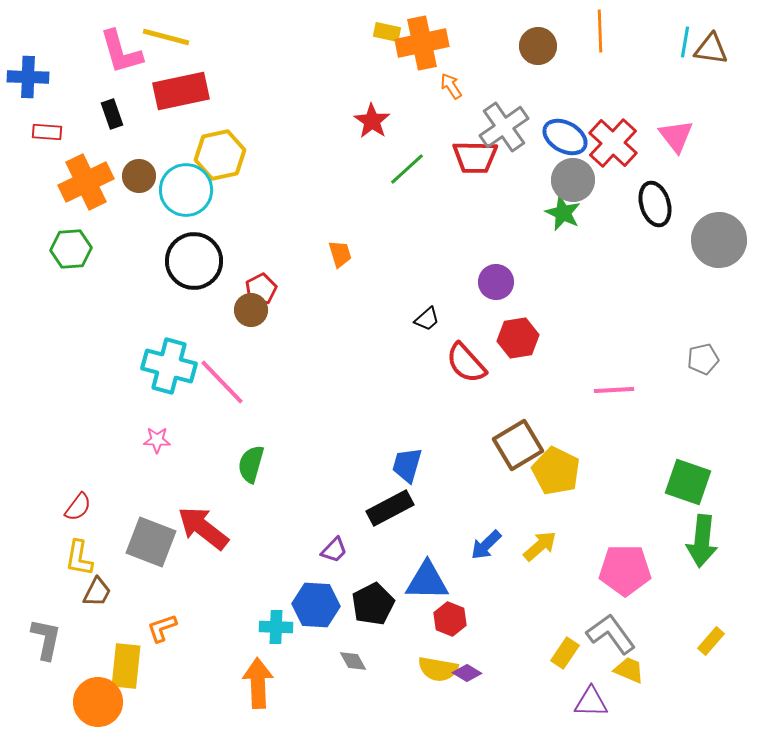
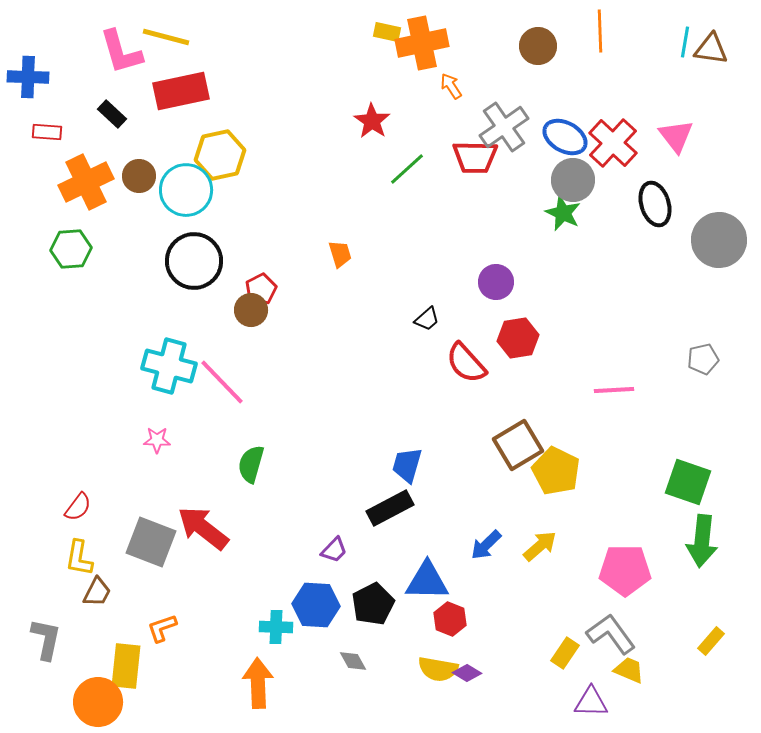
black rectangle at (112, 114): rotated 28 degrees counterclockwise
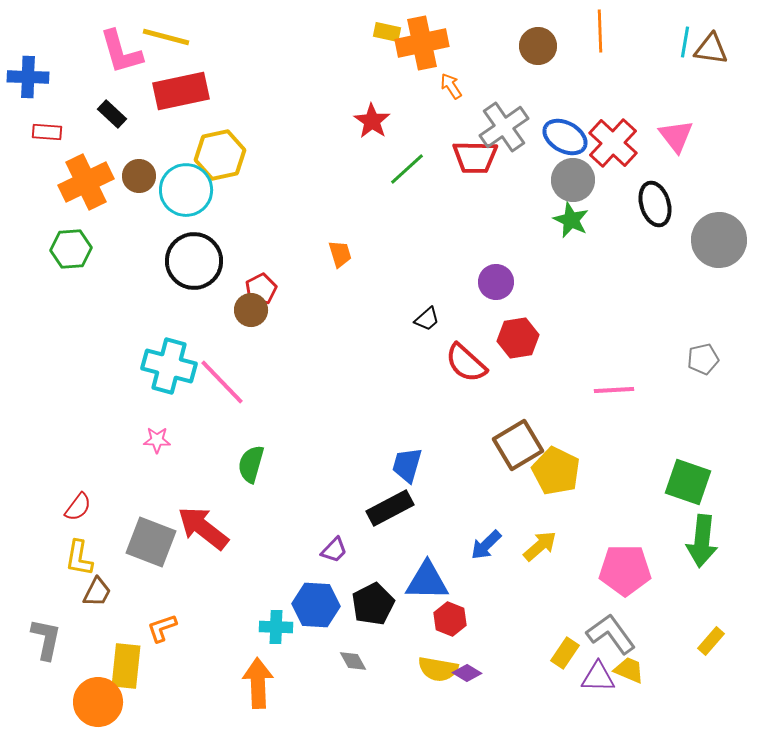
green star at (563, 213): moved 8 px right, 7 px down
red semicircle at (466, 363): rotated 6 degrees counterclockwise
purple triangle at (591, 702): moved 7 px right, 25 px up
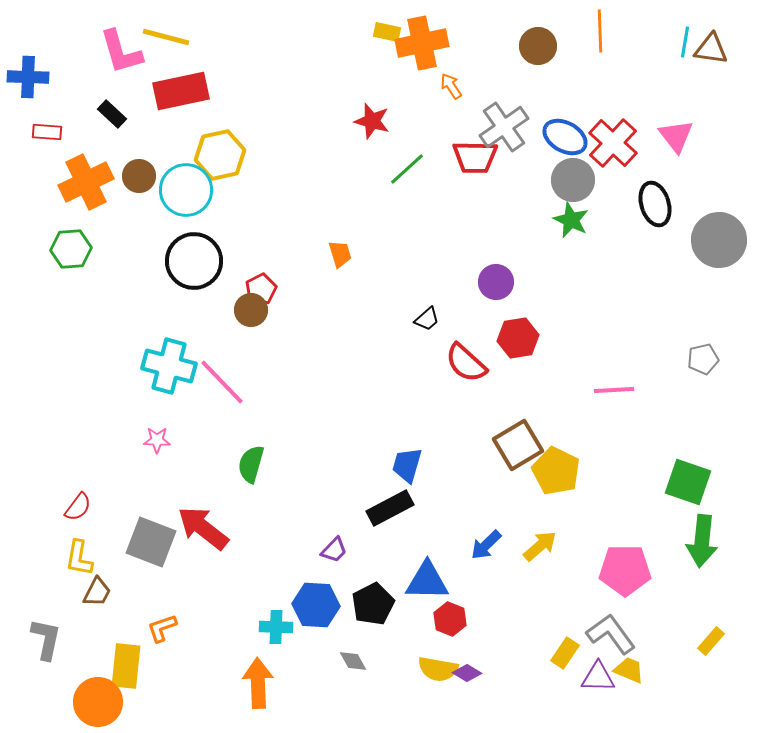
red star at (372, 121): rotated 18 degrees counterclockwise
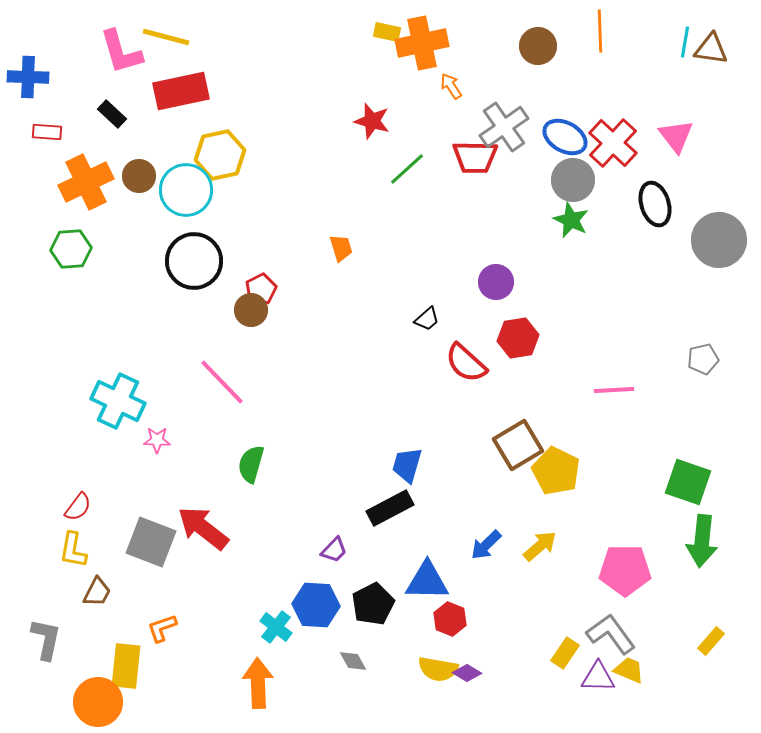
orange trapezoid at (340, 254): moved 1 px right, 6 px up
cyan cross at (169, 366): moved 51 px left, 35 px down; rotated 10 degrees clockwise
yellow L-shape at (79, 558): moved 6 px left, 8 px up
cyan cross at (276, 627): rotated 36 degrees clockwise
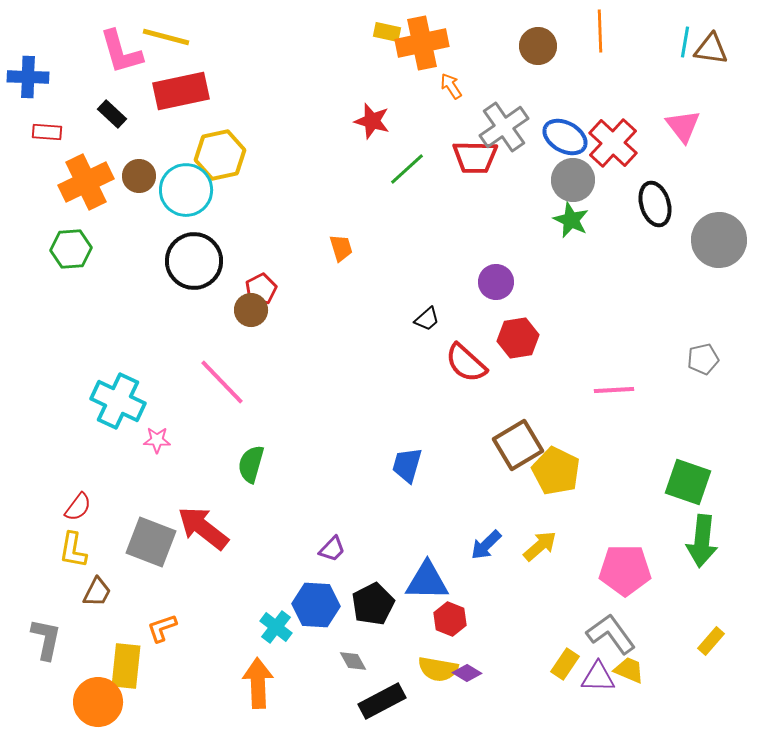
pink triangle at (676, 136): moved 7 px right, 10 px up
black rectangle at (390, 508): moved 8 px left, 193 px down
purple trapezoid at (334, 550): moved 2 px left, 1 px up
yellow rectangle at (565, 653): moved 11 px down
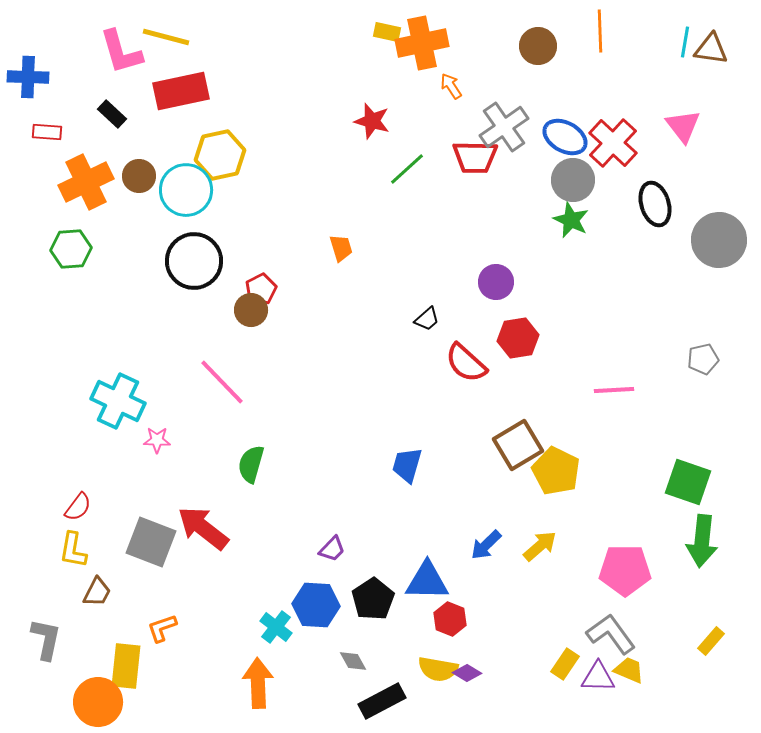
black pentagon at (373, 604): moved 5 px up; rotated 6 degrees counterclockwise
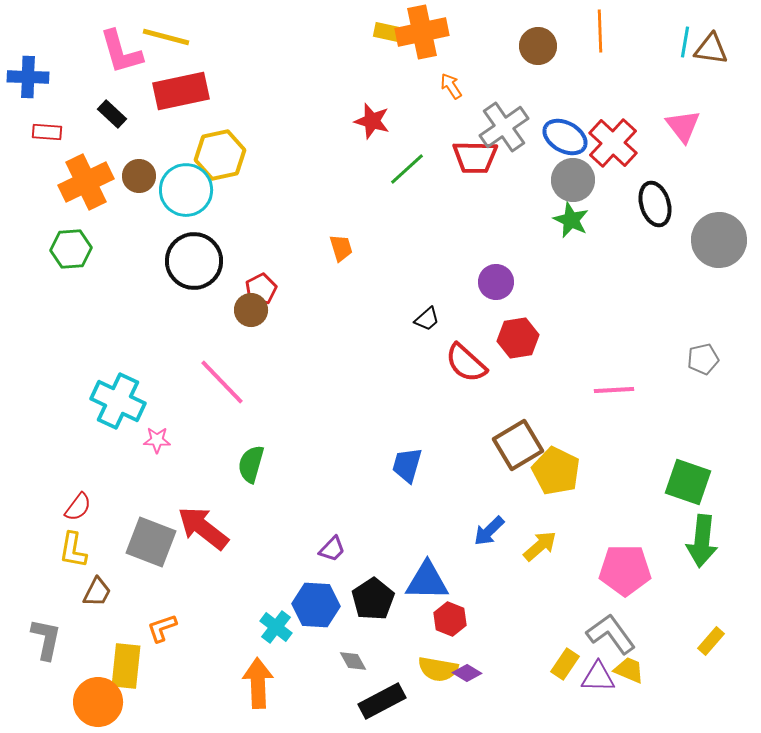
orange cross at (422, 43): moved 11 px up
blue arrow at (486, 545): moved 3 px right, 14 px up
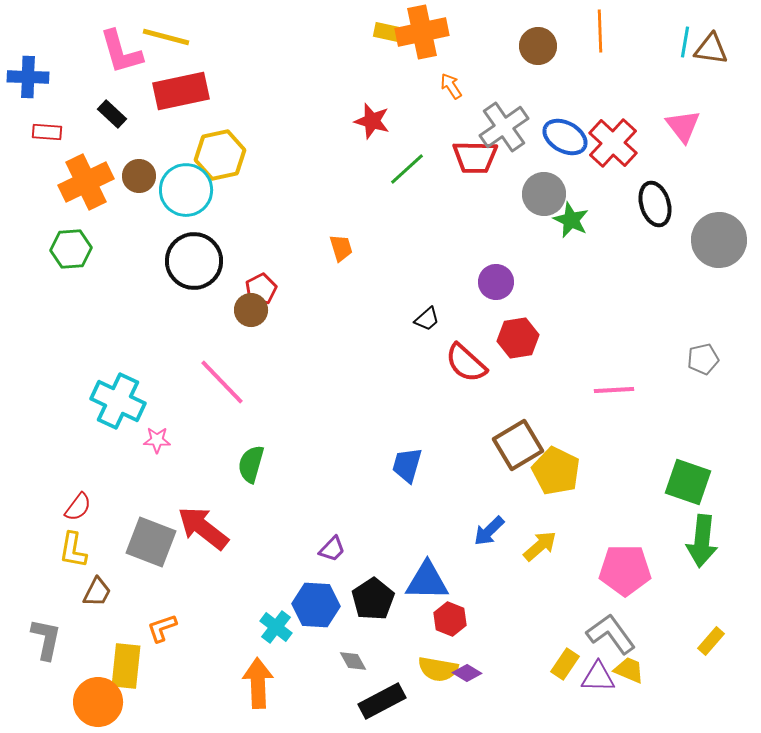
gray circle at (573, 180): moved 29 px left, 14 px down
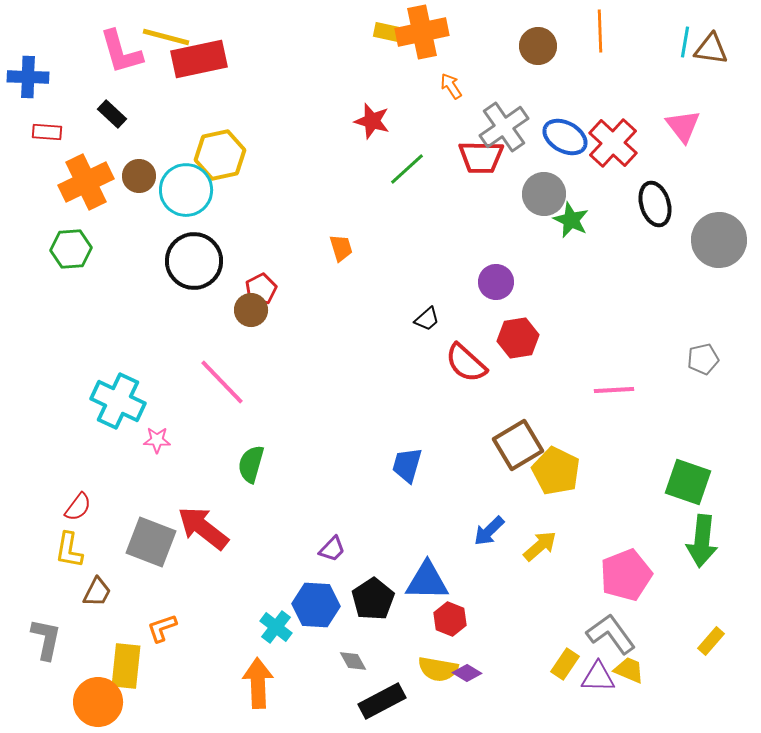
red rectangle at (181, 91): moved 18 px right, 32 px up
red trapezoid at (475, 157): moved 6 px right
yellow L-shape at (73, 550): moved 4 px left
pink pentagon at (625, 570): moved 1 px right, 5 px down; rotated 21 degrees counterclockwise
